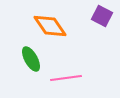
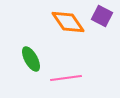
orange diamond: moved 18 px right, 4 px up
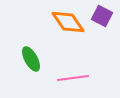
pink line: moved 7 px right
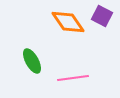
green ellipse: moved 1 px right, 2 px down
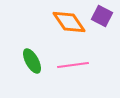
orange diamond: moved 1 px right
pink line: moved 13 px up
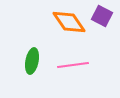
green ellipse: rotated 40 degrees clockwise
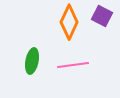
orange diamond: rotated 60 degrees clockwise
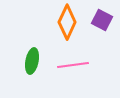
purple square: moved 4 px down
orange diamond: moved 2 px left
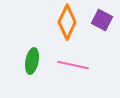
pink line: rotated 20 degrees clockwise
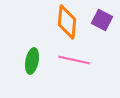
orange diamond: rotated 20 degrees counterclockwise
pink line: moved 1 px right, 5 px up
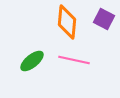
purple square: moved 2 px right, 1 px up
green ellipse: rotated 40 degrees clockwise
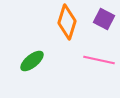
orange diamond: rotated 12 degrees clockwise
pink line: moved 25 px right
